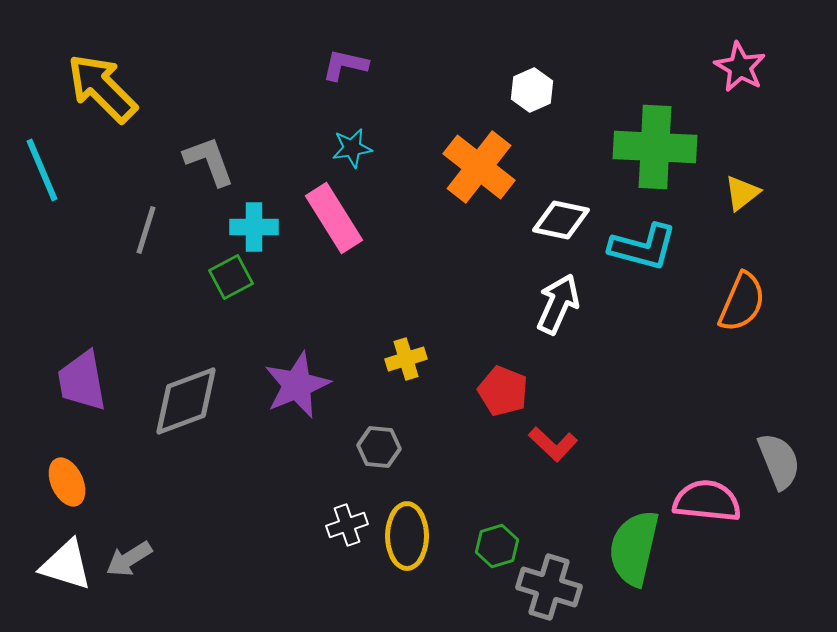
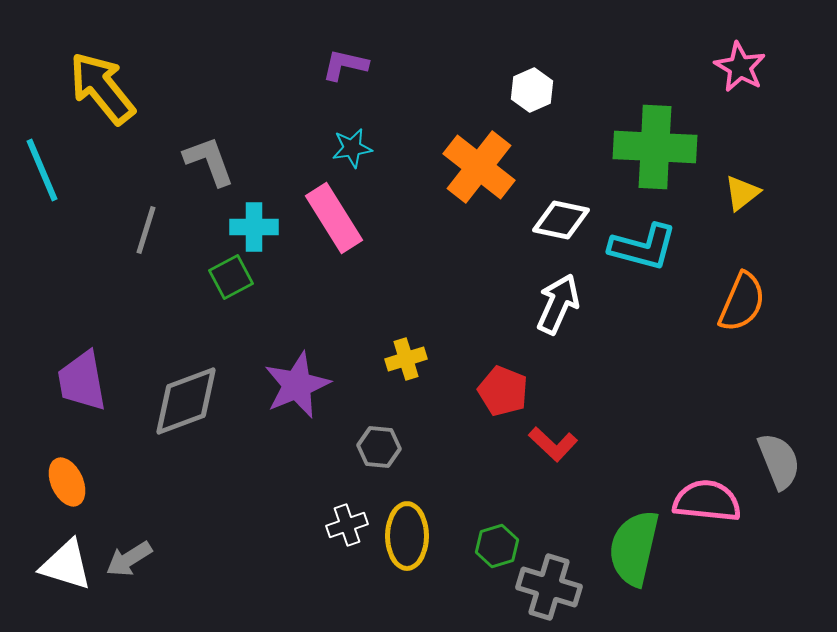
yellow arrow: rotated 6 degrees clockwise
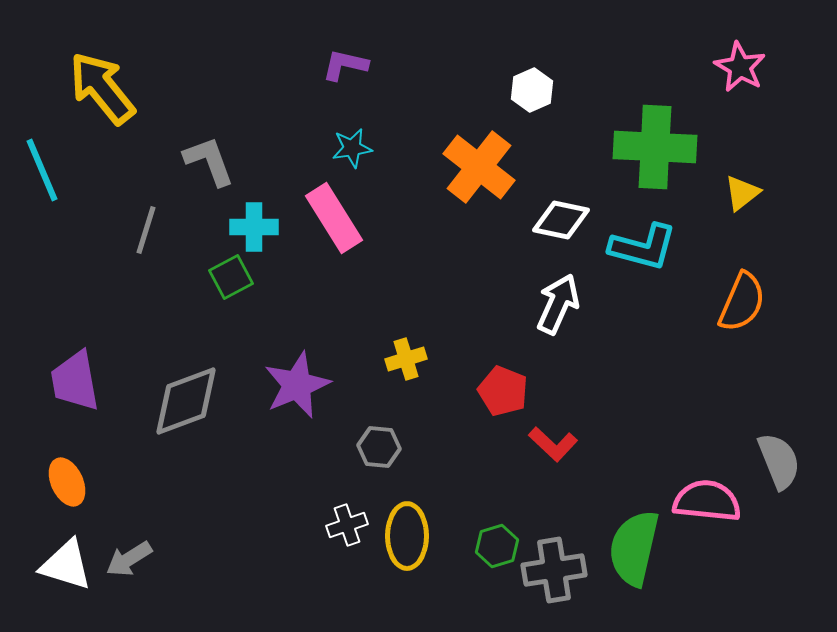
purple trapezoid: moved 7 px left
gray cross: moved 5 px right, 17 px up; rotated 26 degrees counterclockwise
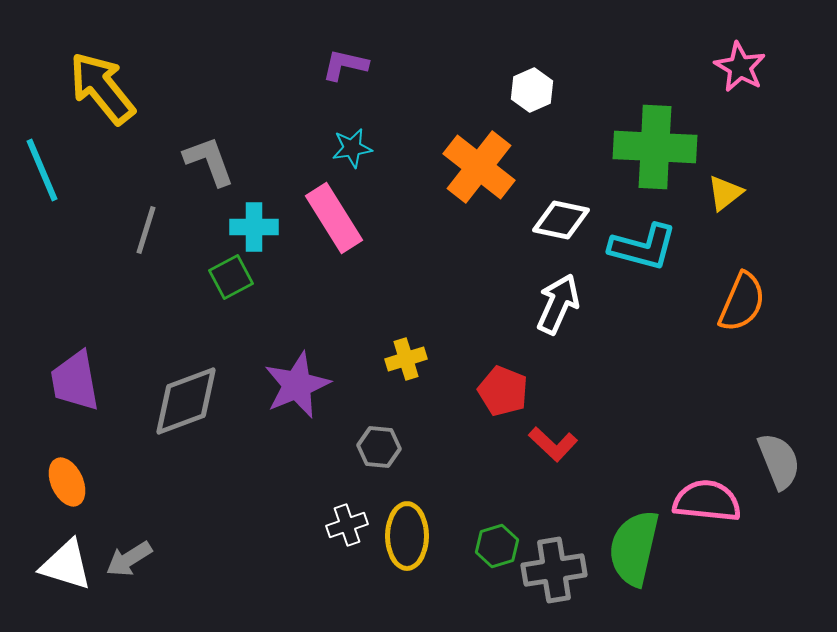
yellow triangle: moved 17 px left
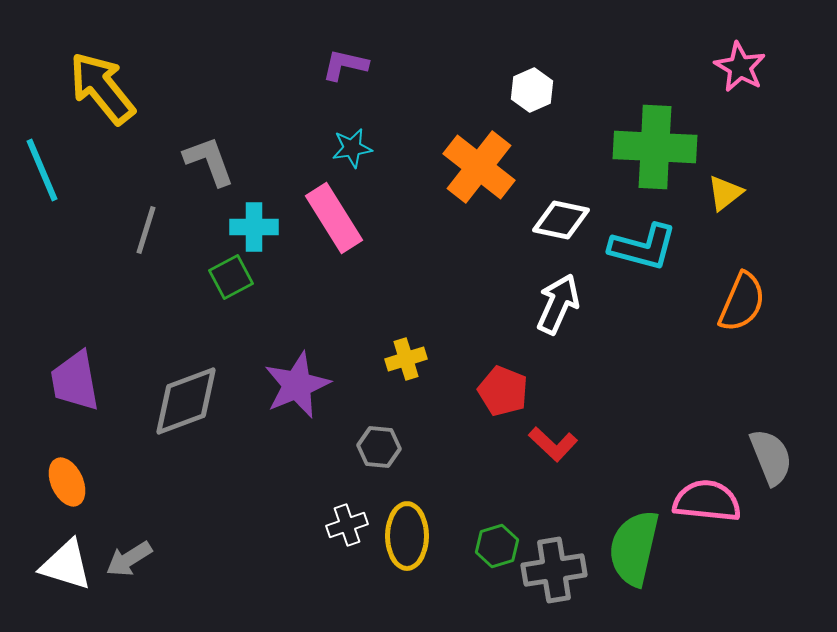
gray semicircle: moved 8 px left, 4 px up
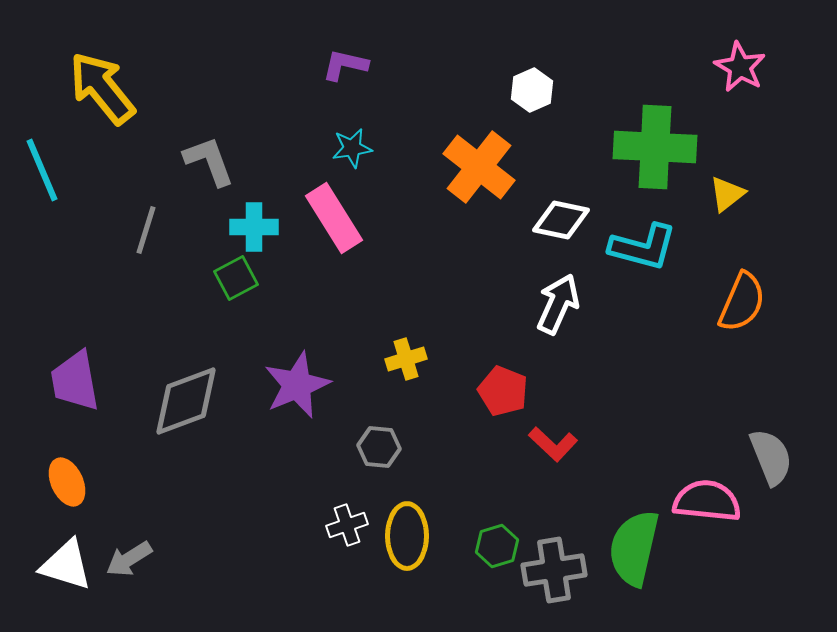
yellow triangle: moved 2 px right, 1 px down
green square: moved 5 px right, 1 px down
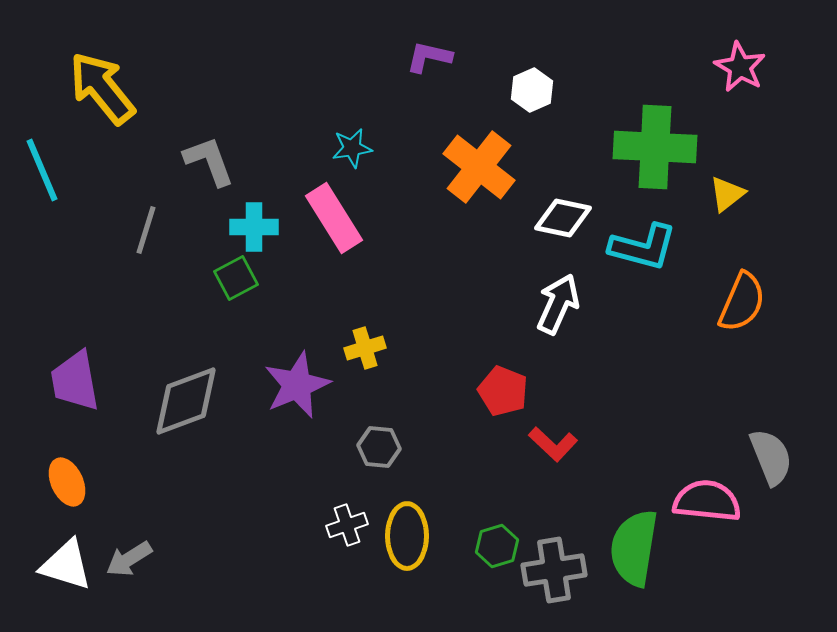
purple L-shape: moved 84 px right, 8 px up
white diamond: moved 2 px right, 2 px up
yellow cross: moved 41 px left, 11 px up
green semicircle: rotated 4 degrees counterclockwise
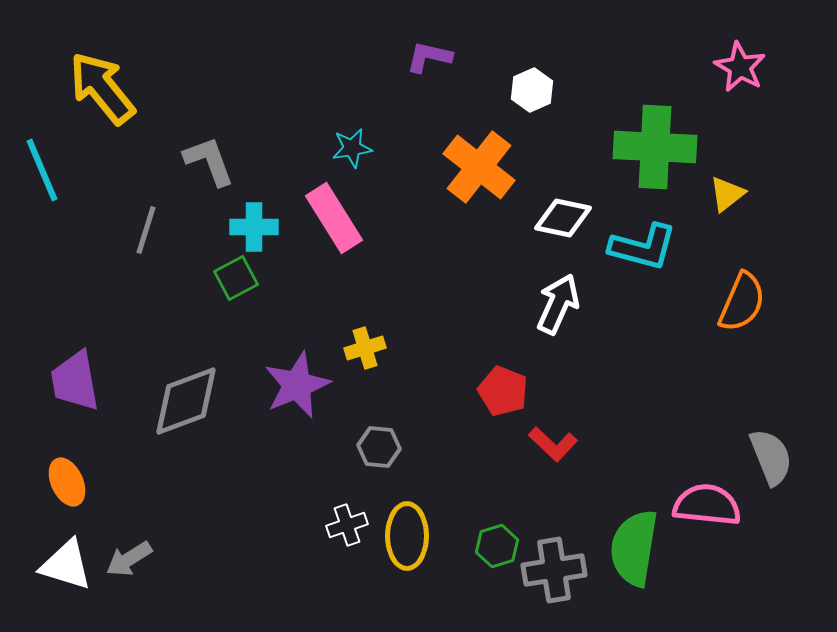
pink semicircle: moved 4 px down
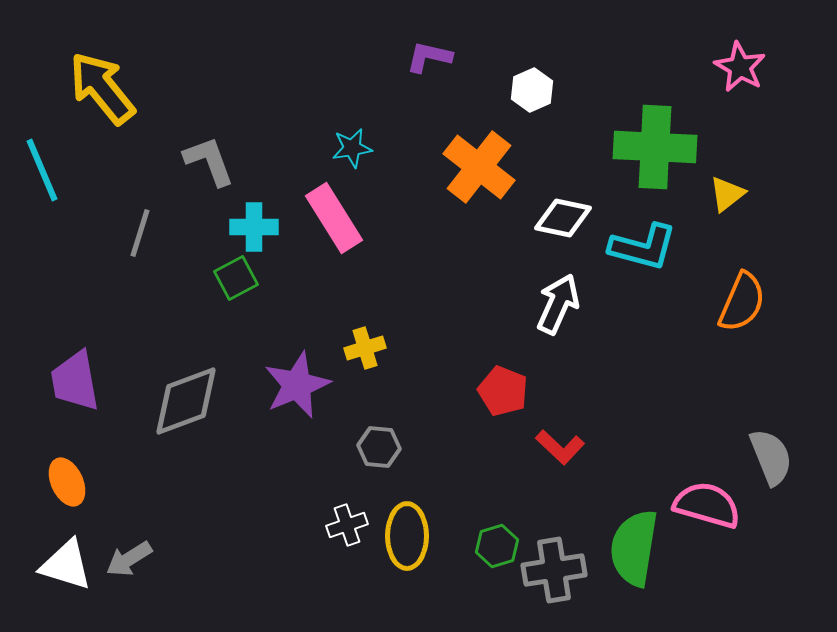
gray line: moved 6 px left, 3 px down
red L-shape: moved 7 px right, 3 px down
pink semicircle: rotated 10 degrees clockwise
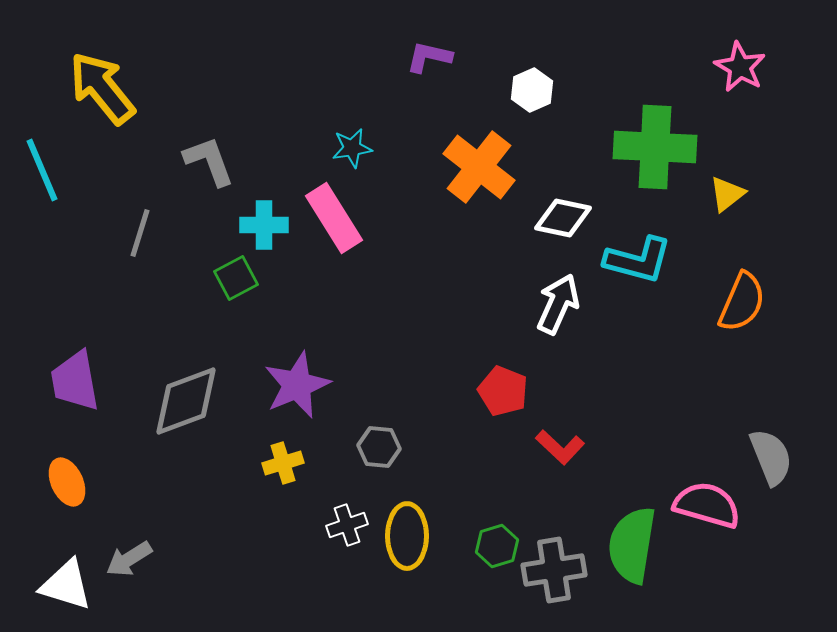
cyan cross: moved 10 px right, 2 px up
cyan L-shape: moved 5 px left, 13 px down
yellow cross: moved 82 px left, 115 px down
green semicircle: moved 2 px left, 3 px up
white triangle: moved 20 px down
